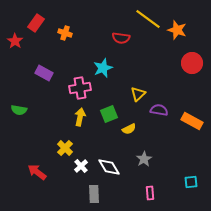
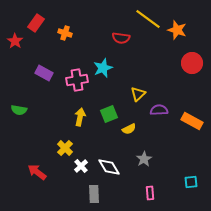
pink cross: moved 3 px left, 8 px up
purple semicircle: rotated 12 degrees counterclockwise
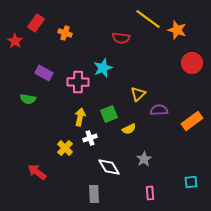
pink cross: moved 1 px right, 2 px down; rotated 10 degrees clockwise
green semicircle: moved 9 px right, 11 px up
orange rectangle: rotated 65 degrees counterclockwise
white cross: moved 9 px right, 28 px up; rotated 24 degrees clockwise
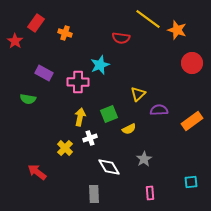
cyan star: moved 3 px left, 3 px up
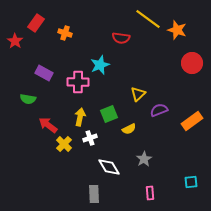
purple semicircle: rotated 18 degrees counterclockwise
yellow cross: moved 1 px left, 4 px up
red arrow: moved 11 px right, 47 px up
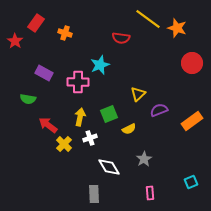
orange star: moved 2 px up
cyan square: rotated 16 degrees counterclockwise
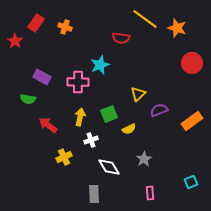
yellow line: moved 3 px left
orange cross: moved 6 px up
purple rectangle: moved 2 px left, 4 px down
white cross: moved 1 px right, 2 px down
yellow cross: moved 13 px down; rotated 21 degrees clockwise
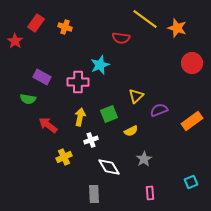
yellow triangle: moved 2 px left, 2 px down
yellow semicircle: moved 2 px right, 2 px down
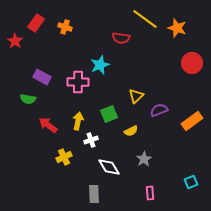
yellow arrow: moved 2 px left, 4 px down
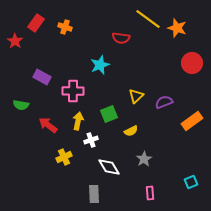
yellow line: moved 3 px right
pink cross: moved 5 px left, 9 px down
green semicircle: moved 7 px left, 6 px down
purple semicircle: moved 5 px right, 8 px up
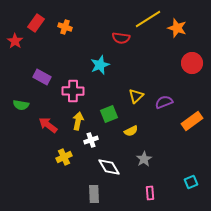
yellow line: rotated 68 degrees counterclockwise
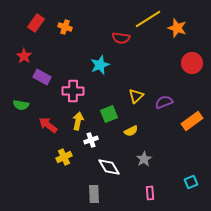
red star: moved 9 px right, 15 px down
